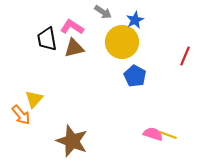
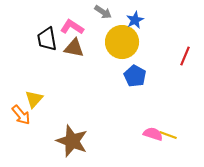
brown triangle: rotated 25 degrees clockwise
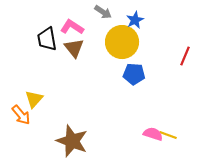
brown triangle: rotated 40 degrees clockwise
blue pentagon: moved 1 px left, 2 px up; rotated 25 degrees counterclockwise
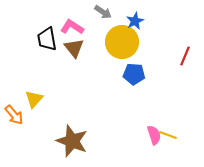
blue star: moved 1 px down
orange arrow: moved 7 px left
pink semicircle: moved 1 px right, 1 px down; rotated 54 degrees clockwise
